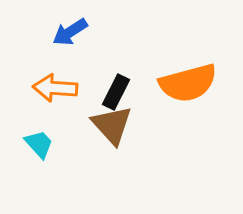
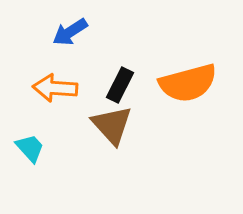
black rectangle: moved 4 px right, 7 px up
cyan trapezoid: moved 9 px left, 4 px down
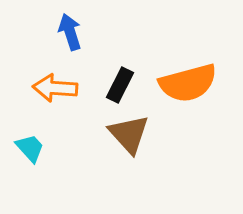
blue arrow: rotated 105 degrees clockwise
brown triangle: moved 17 px right, 9 px down
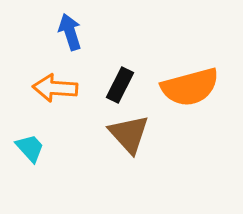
orange semicircle: moved 2 px right, 4 px down
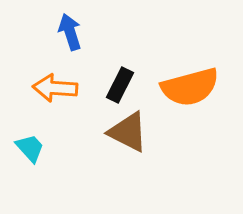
brown triangle: moved 1 px left, 2 px up; rotated 21 degrees counterclockwise
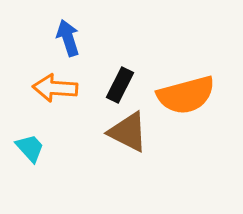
blue arrow: moved 2 px left, 6 px down
orange semicircle: moved 4 px left, 8 px down
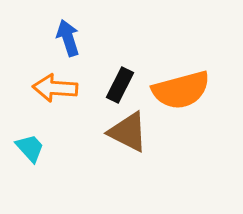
orange semicircle: moved 5 px left, 5 px up
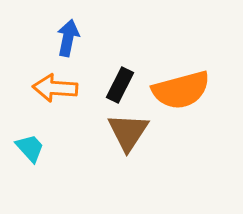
blue arrow: rotated 30 degrees clockwise
brown triangle: rotated 36 degrees clockwise
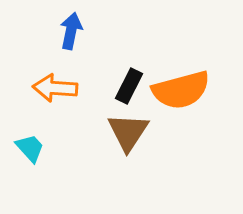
blue arrow: moved 3 px right, 7 px up
black rectangle: moved 9 px right, 1 px down
